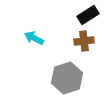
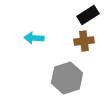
cyan arrow: rotated 24 degrees counterclockwise
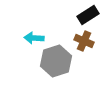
brown cross: rotated 30 degrees clockwise
gray hexagon: moved 11 px left, 17 px up
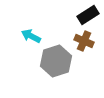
cyan arrow: moved 3 px left, 2 px up; rotated 24 degrees clockwise
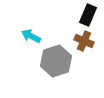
black rectangle: rotated 35 degrees counterclockwise
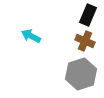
brown cross: moved 1 px right
gray hexagon: moved 25 px right, 13 px down
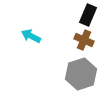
brown cross: moved 1 px left, 1 px up
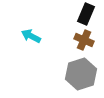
black rectangle: moved 2 px left, 1 px up
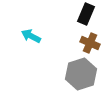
brown cross: moved 6 px right, 3 px down
